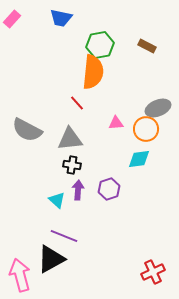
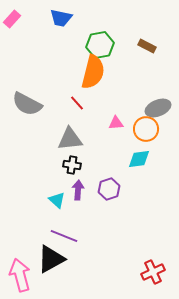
orange semicircle: rotated 8 degrees clockwise
gray semicircle: moved 26 px up
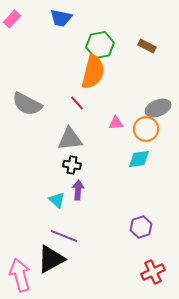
purple hexagon: moved 32 px right, 38 px down
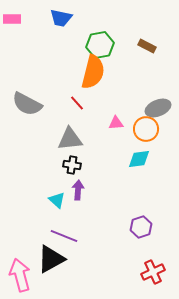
pink rectangle: rotated 48 degrees clockwise
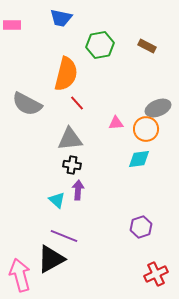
pink rectangle: moved 6 px down
orange semicircle: moved 27 px left, 2 px down
red cross: moved 3 px right, 2 px down
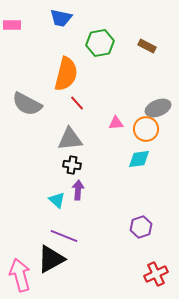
green hexagon: moved 2 px up
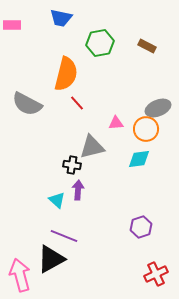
gray triangle: moved 22 px right, 8 px down; rotated 8 degrees counterclockwise
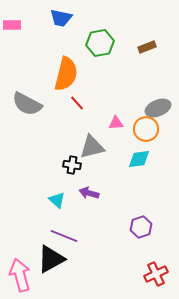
brown rectangle: moved 1 px down; rotated 48 degrees counterclockwise
purple arrow: moved 11 px right, 3 px down; rotated 78 degrees counterclockwise
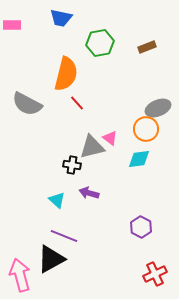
pink triangle: moved 6 px left, 15 px down; rotated 42 degrees clockwise
purple hexagon: rotated 15 degrees counterclockwise
red cross: moved 1 px left
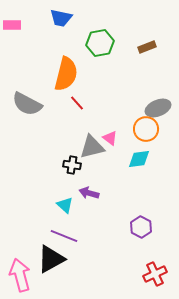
cyan triangle: moved 8 px right, 5 px down
